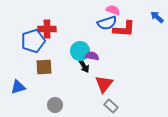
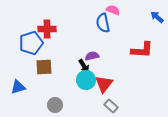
blue semicircle: moved 4 px left; rotated 96 degrees clockwise
red L-shape: moved 18 px right, 21 px down
blue pentagon: moved 2 px left, 2 px down
cyan circle: moved 6 px right, 29 px down
purple semicircle: rotated 24 degrees counterclockwise
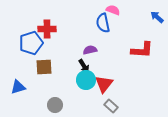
purple semicircle: moved 2 px left, 6 px up
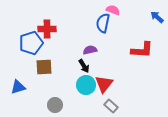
blue semicircle: rotated 24 degrees clockwise
cyan circle: moved 5 px down
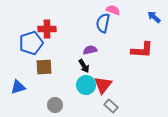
blue arrow: moved 3 px left
red triangle: moved 1 px left, 1 px down
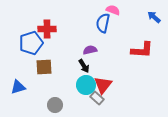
gray rectangle: moved 14 px left, 8 px up
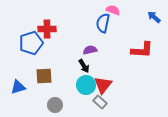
brown square: moved 9 px down
gray rectangle: moved 3 px right, 4 px down
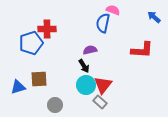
brown square: moved 5 px left, 3 px down
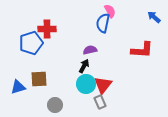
pink semicircle: moved 3 px left, 1 px down; rotated 40 degrees clockwise
black arrow: rotated 120 degrees counterclockwise
cyan circle: moved 1 px up
gray rectangle: rotated 24 degrees clockwise
